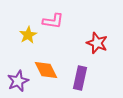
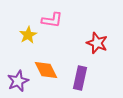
pink L-shape: moved 1 px left, 1 px up
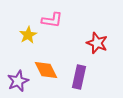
purple rectangle: moved 1 px left, 1 px up
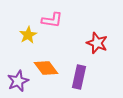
orange diamond: moved 2 px up; rotated 10 degrees counterclockwise
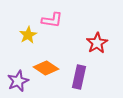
red star: rotated 20 degrees clockwise
orange diamond: rotated 20 degrees counterclockwise
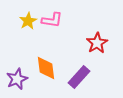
yellow star: moved 14 px up
orange diamond: rotated 50 degrees clockwise
purple rectangle: rotated 30 degrees clockwise
purple star: moved 1 px left, 2 px up
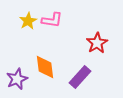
orange diamond: moved 1 px left, 1 px up
purple rectangle: moved 1 px right
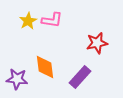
red star: rotated 20 degrees clockwise
purple star: rotated 30 degrees clockwise
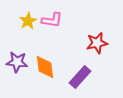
purple star: moved 17 px up
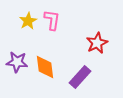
pink L-shape: rotated 90 degrees counterclockwise
red star: rotated 15 degrees counterclockwise
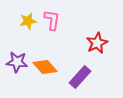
yellow star: rotated 18 degrees clockwise
orange diamond: rotated 35 degrees counterclockwise
